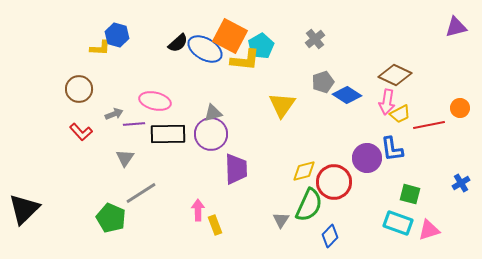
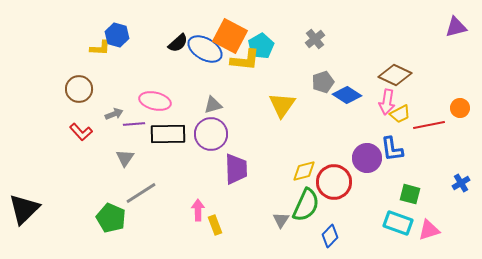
gray triangle at (213, 113): moved 8 px up
green semicircle at (309, 205): moved 3 px left
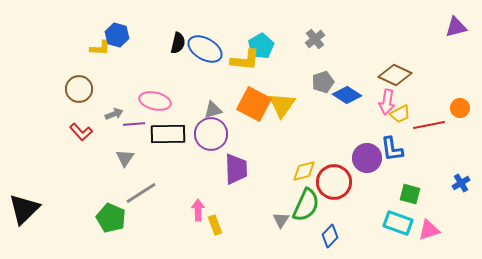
orange square at (230, 36): moved 24 px right, 68 px down
black semicircle at (178, 43): rotated 35 degrees counterclockwise
gray triangle at (213, 105): moved 5 px down
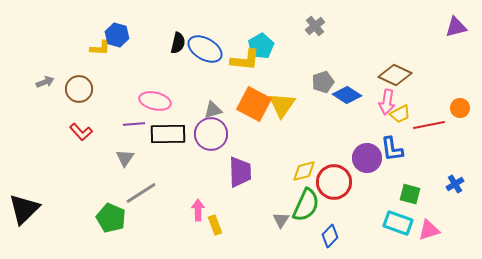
gray cross at (315, 39): moved 13 px up
gray arrow at (114, 114): moved 69 px left, 32 px up
purple trapezoid at (236, 169): moved 4 px right, 3 px down
blue cross at (461, 183): moved 6 px left, 1 px down
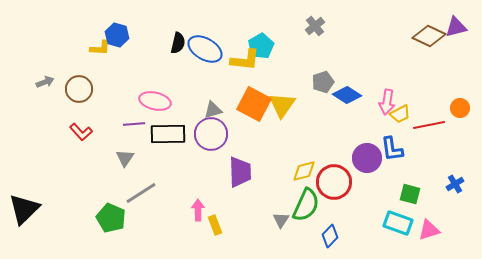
brown diamond at (395, 75): moved 34 px right, 39 px up
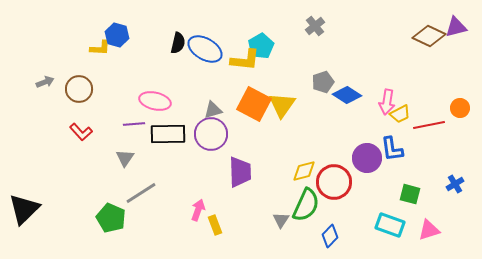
pink arrow at (198, 210): rotated 20 degrees clockwise
cyan rectangle at (398, 223): moved 8 px left, 2 px down
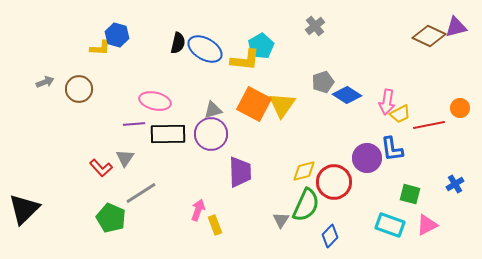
red L-shape at (81, 132): moved 20 px right, 36 px down
pink triangle at (429, 230): moved 2 px left, 5 px up; rotated 10 degrees counterclockwise
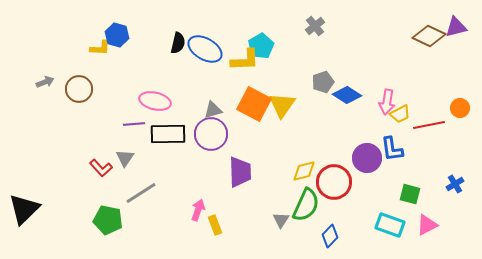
yellow L-shape at (245, 60): rotated 8 degrees counterclockwise
green pentagon at (111, 218): moved 3 px left, 2 px down; rotated 12 degrees counterclockwise
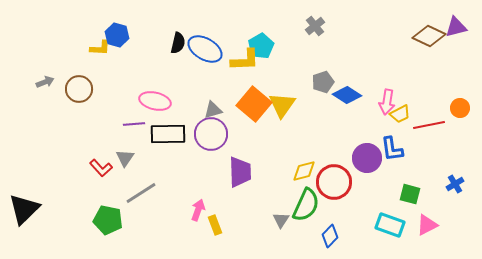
orange square at (254, 104): rotated 12 degrees clockwise
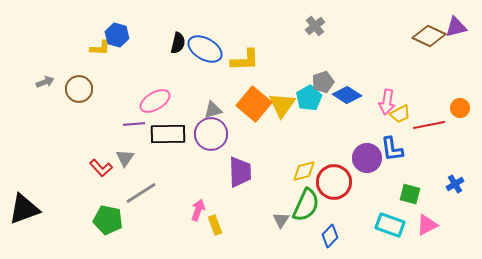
cyan pentagon at (261, 46): moved 48 px right, 52 px down
pink ellipse at (155, 101): rotated 44 degrees counterclockwise
black triangle at (24, 209): rotated 24 degrees clockwise
